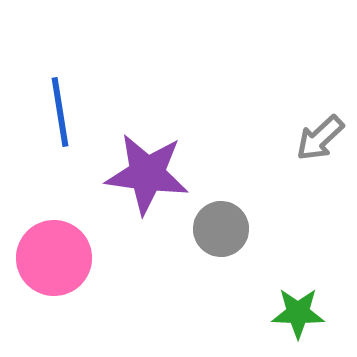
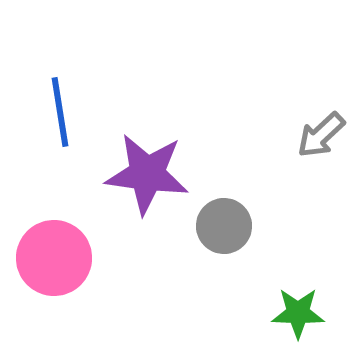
gray arrow: moved 1 px right, 3 px up
gray circle: moved 3 px right, 3 px up
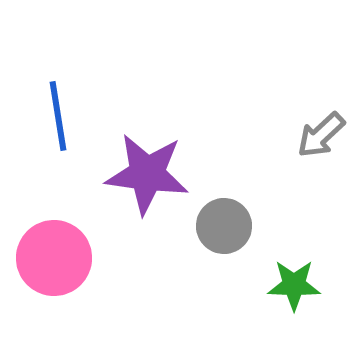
blue line: moved 2 px left, 4 px down
green star: moved 4 px left, 28 px up
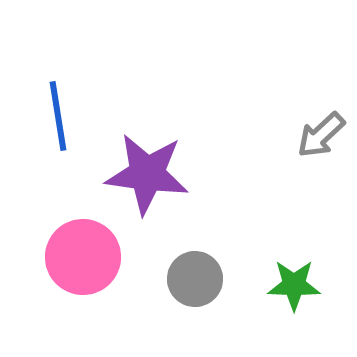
gray circle: moved 29 px left, 53 px down
pink circle: moved 29 px right, 1 px up
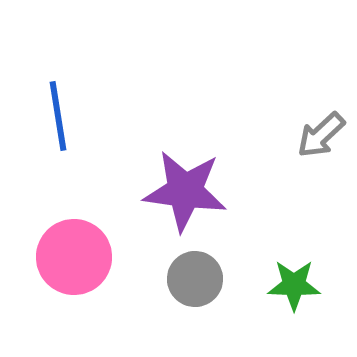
purple star: moved 38 px right, 17 px down
pink circle: moved 9 px left
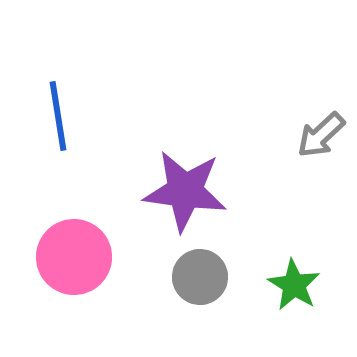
gray circle: moved 5 px right, 2 px up
green star: rotated 30 degrees clockwise
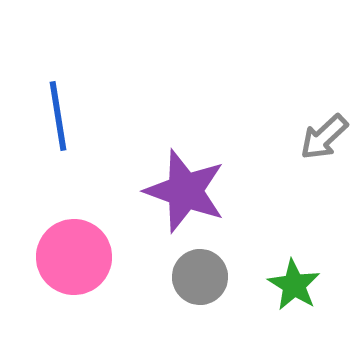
gray arrow: moved 3 px right, 2 px down
purple star: rotated 12 degrees clockwise
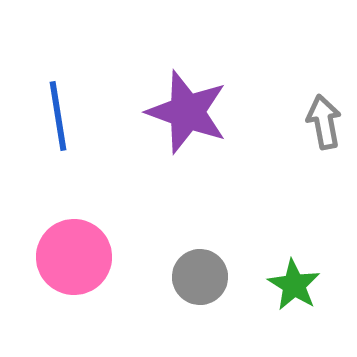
gray arrow: moved 15 px up; rotated 122 degrees clockwise
purple star: moved 2 px right, 79 px up
